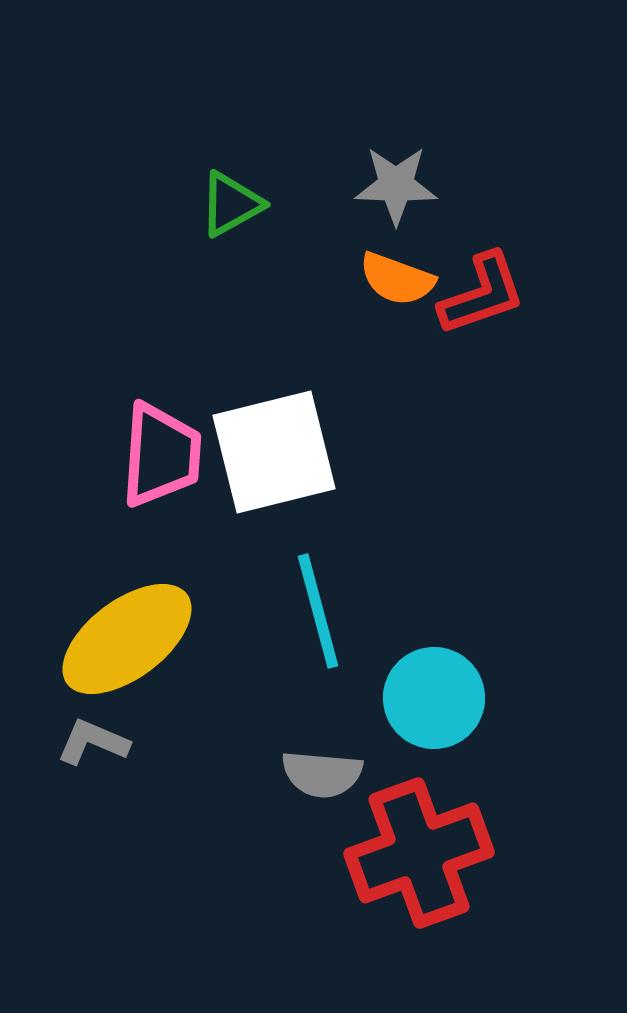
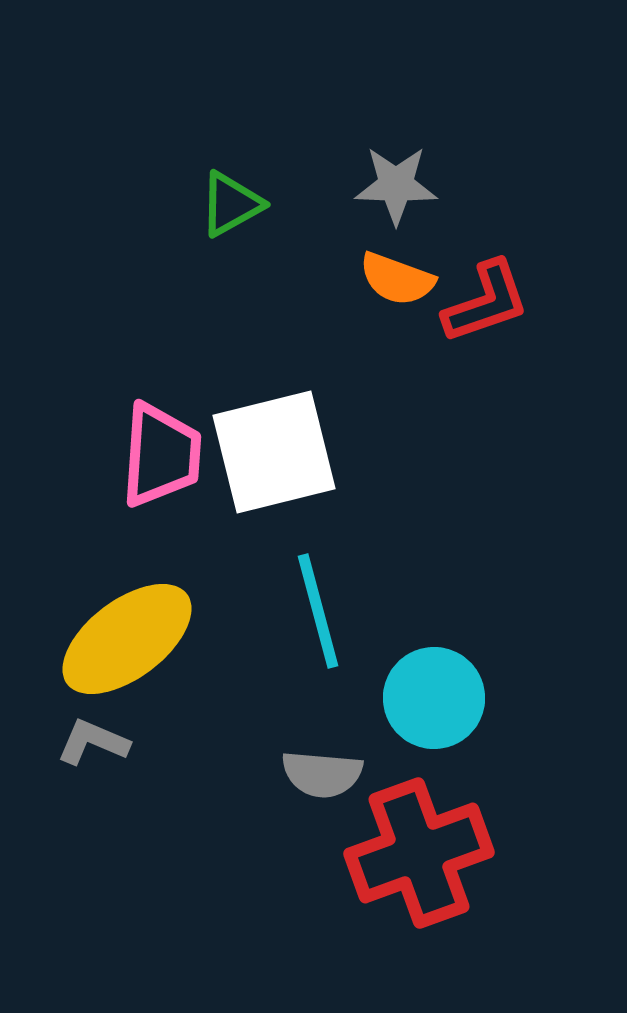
red L-shape: moved 4 px right, 8 px down
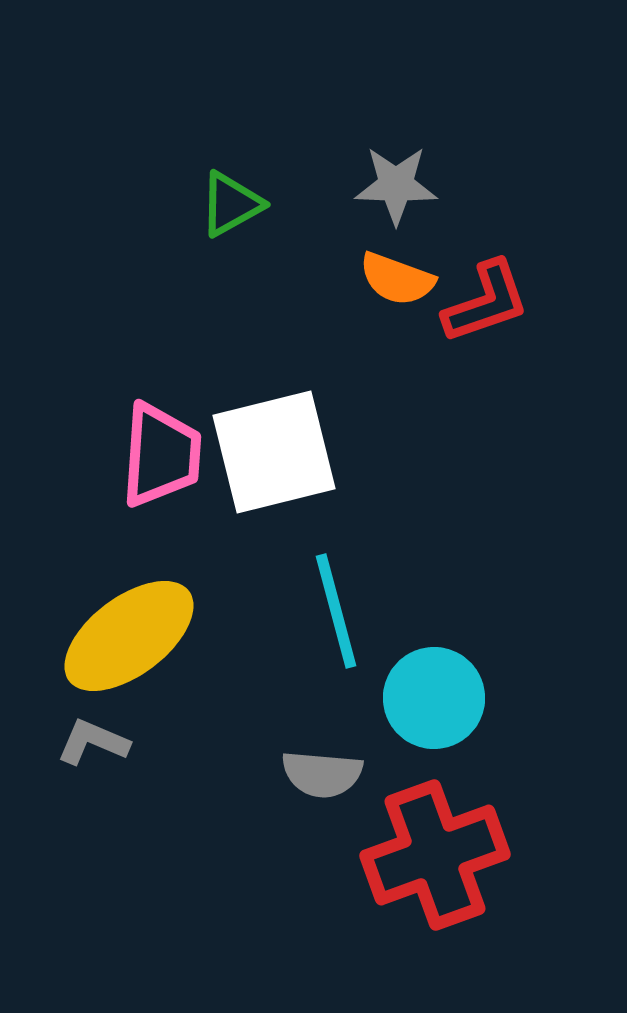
cyan line: moved 18 px right
yellow ellipse: moved 2 px right, 3 px up
red cross: moved 16 px right, 2 px down
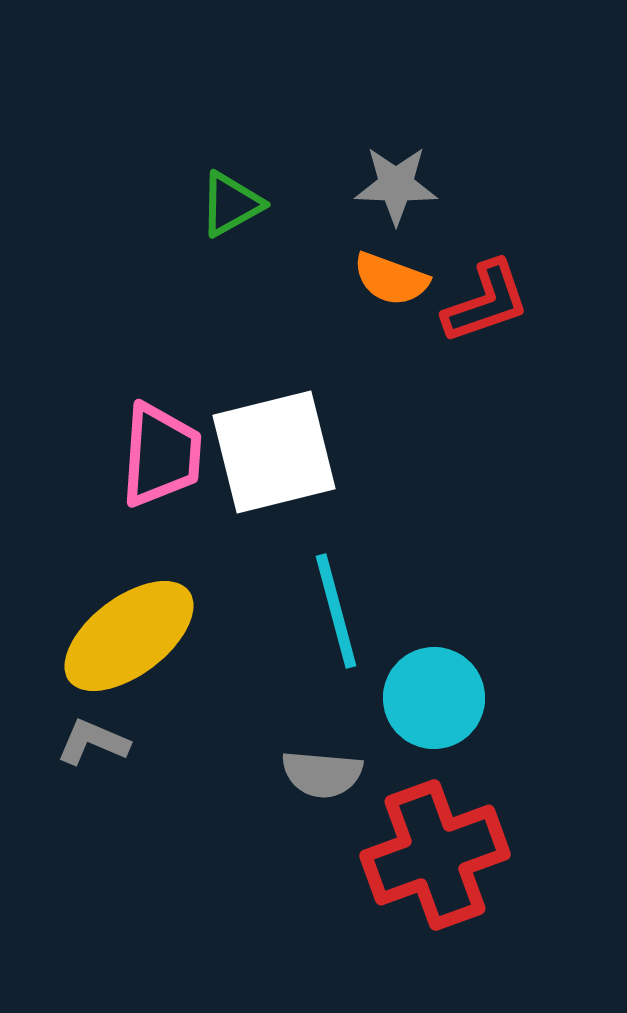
orange semicircle: moved 6 px left
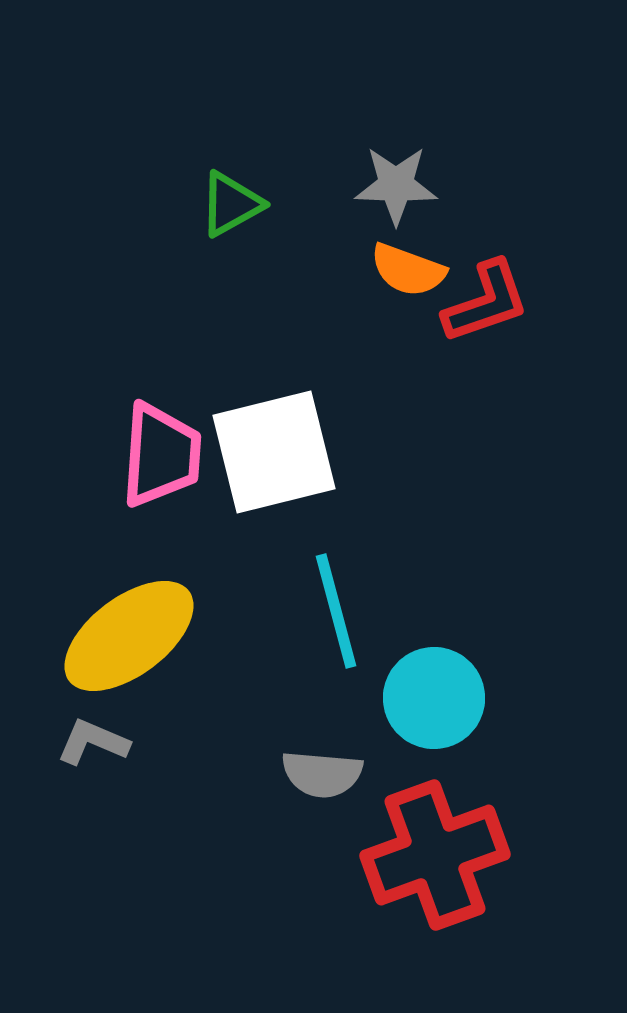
orange semicircle: moved 17 px right, 9 px up
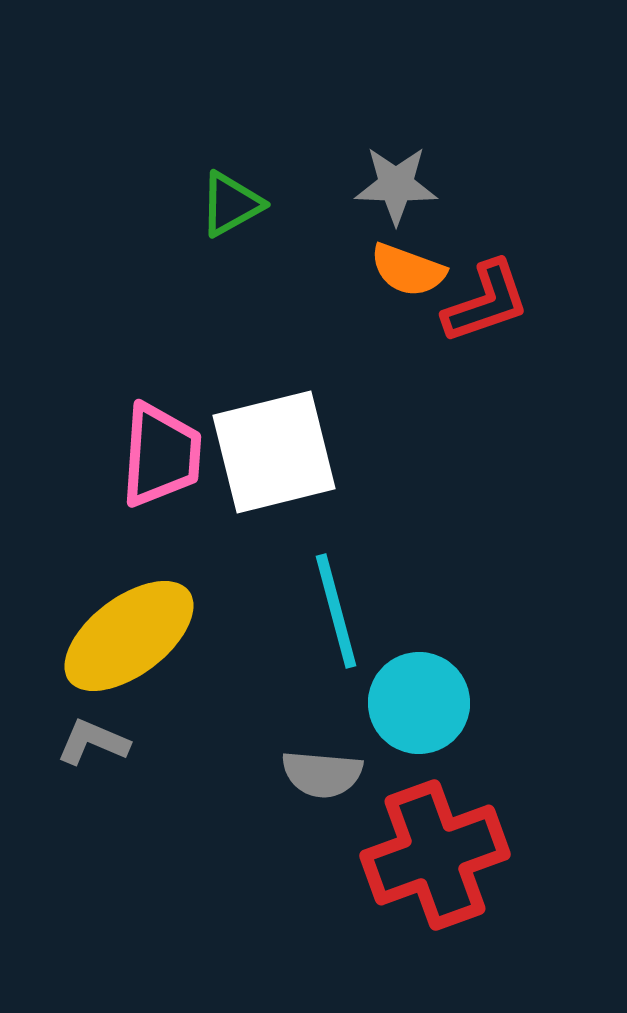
cyan circle: moved 15 px left, 5 px down
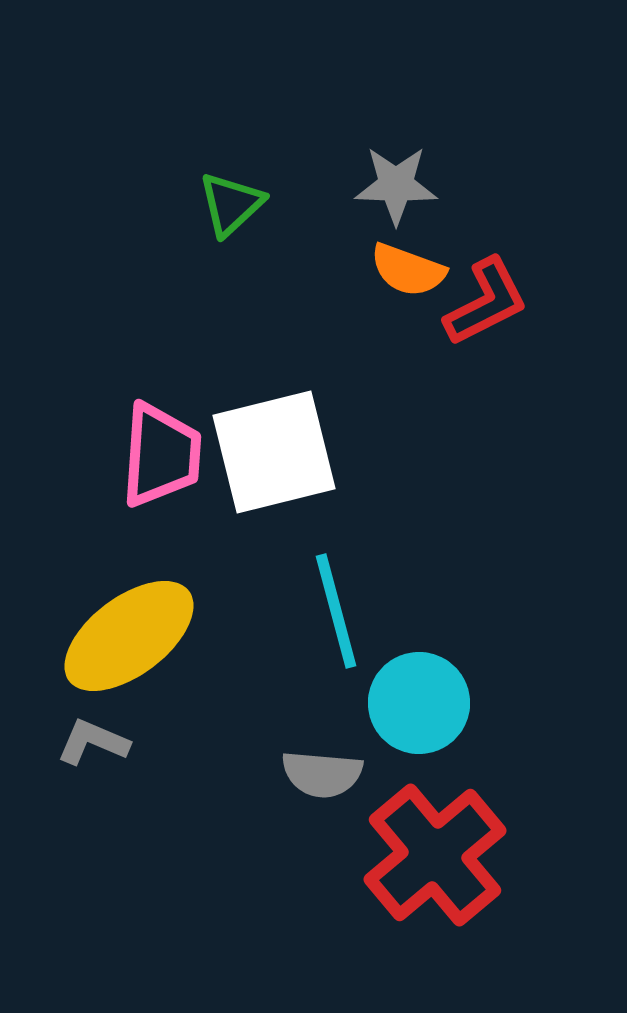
green triangle: rotated 14 degrees counterclockwise
red L-shape: rotated 8 degrees counterclockwise
red cross: rotated 20 degrees counterclockwise
